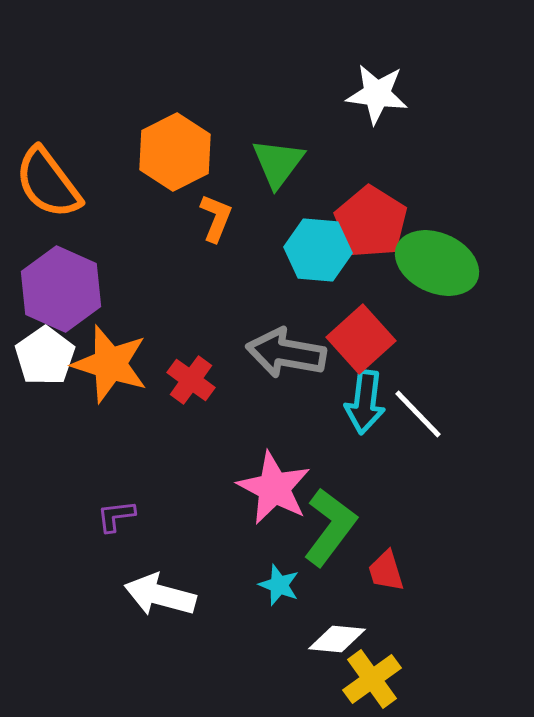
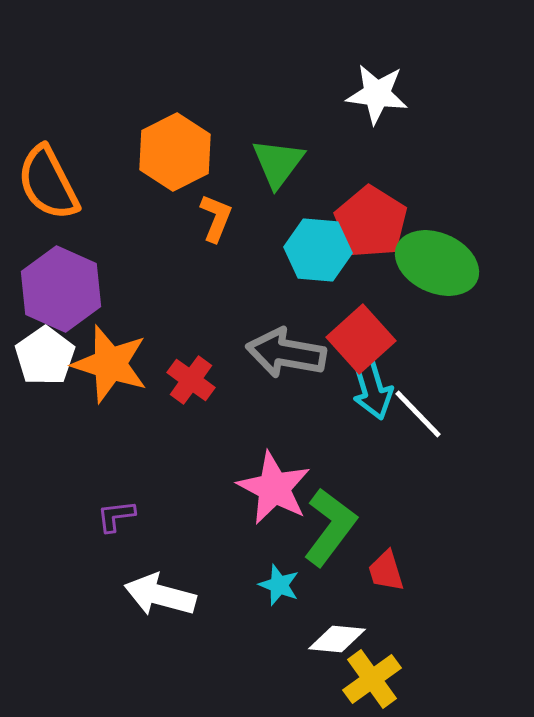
orange semicircle: rotated 10 degrees clockwise
cyan arrow: moved 7 px right, 14 px up; rotated 24 degrees counterclockwise
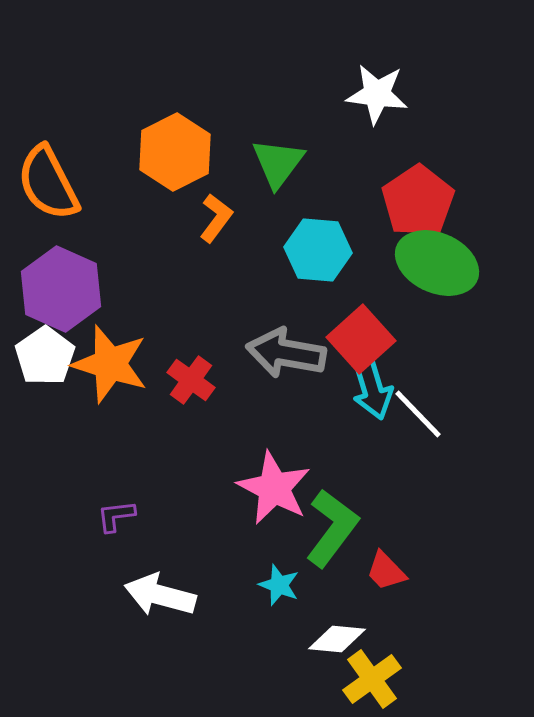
orange L-shape: rotated 15 degrees clockwise
red pentagon: moved 47 px right, 21 px up; rotated 6 degrees clockwise
green L-shape: moved 2 px right, 1 px down
red trapezoid: rotated 27 degrees counterclockwise
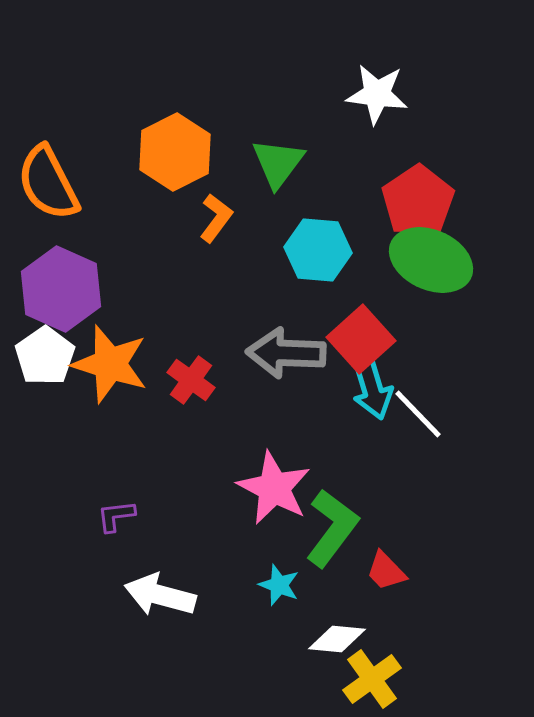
green ellipse: moved 6 px left, 3 px up
gray arrow: rotated 8 degrees counterclockwise
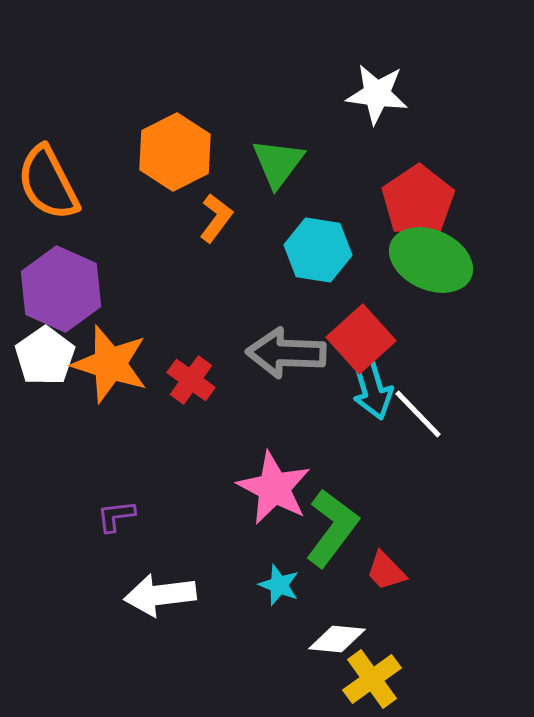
cyan hexagon: rotated 4 degrees clockwise
white arrow: rotated 22 degrees counterclockwise
